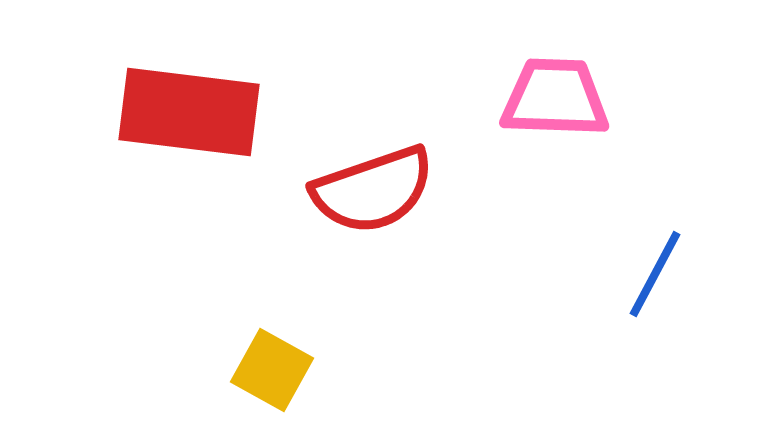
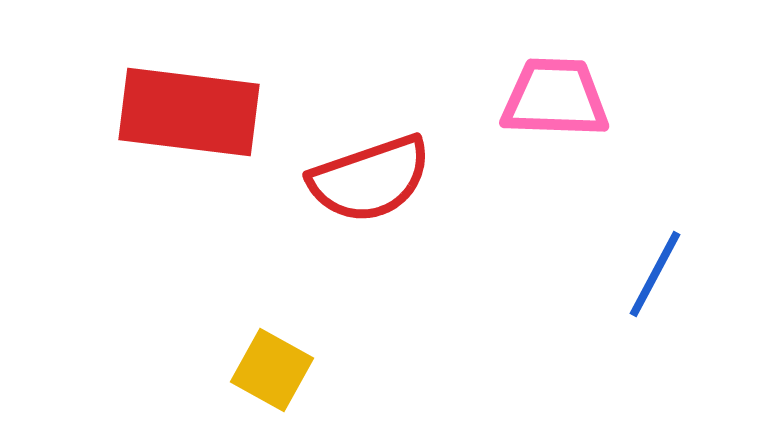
red semicircle: moved 3 px left, 11 px up
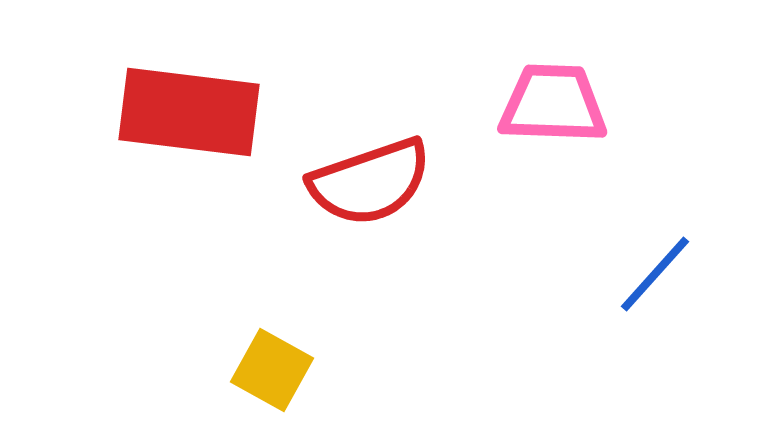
pink trapezoid: moved 2 px left, 6 px down
red semicircle: moved 3 px down
blue line: rotated 14 degrees clockwise
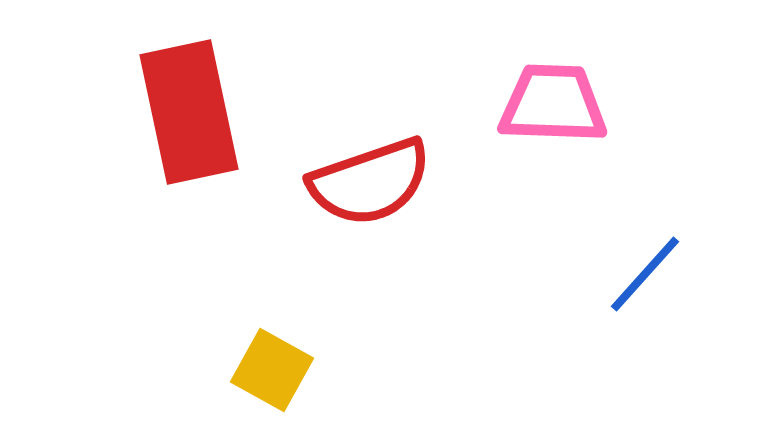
red rectangle: rotated 71 degrees clockwise
blue line: moved 10 px left
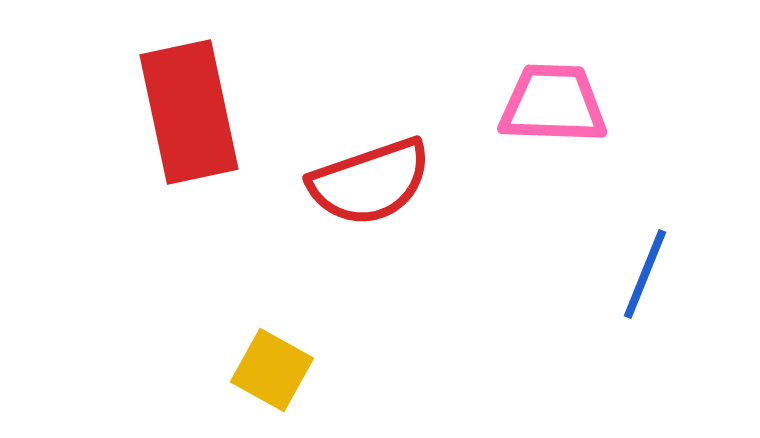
blue line: rotated 20 degrees counterclockwise
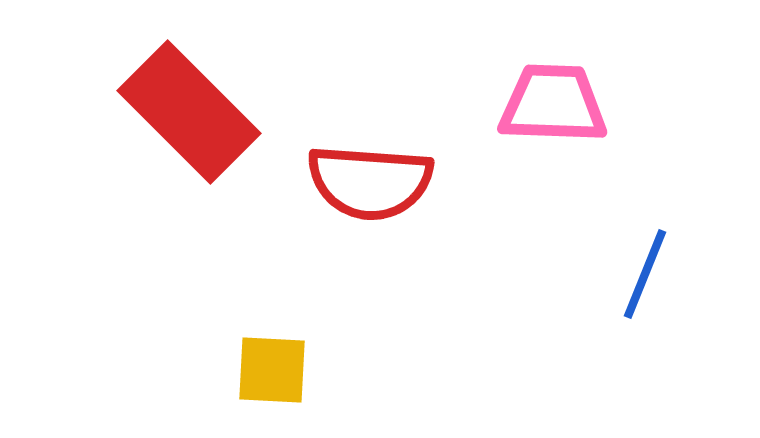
red rectangle: rotated 33 degrees counterclockwise
red semicircle: rotated 23 degrees clockwise
yellow square: rotated 26 degrees counterclockwise
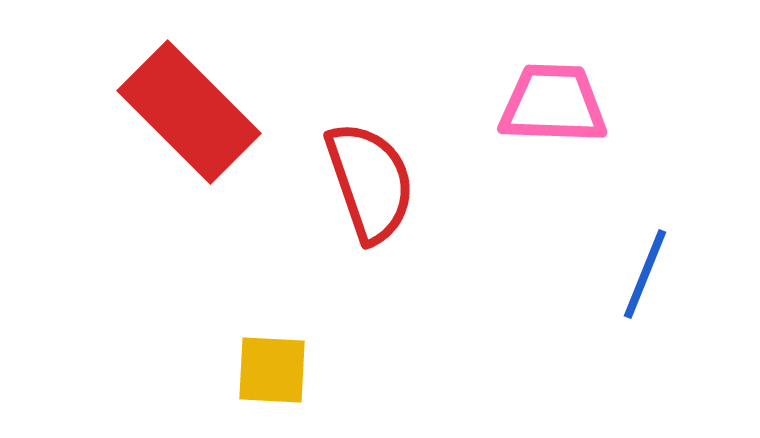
red semicircle: rotated 113 degrees counterclockwise
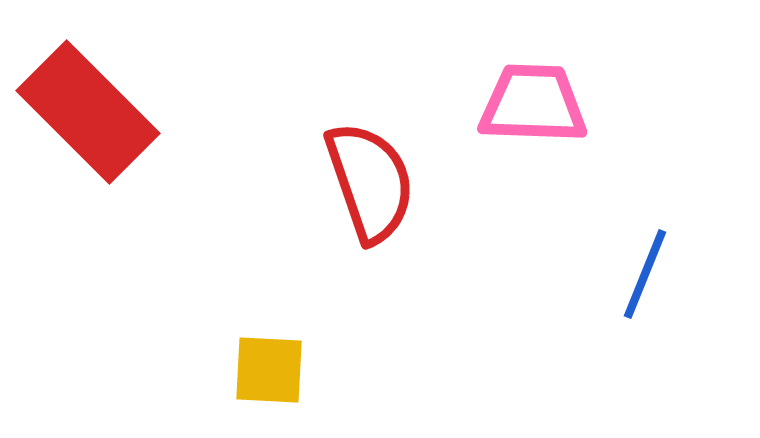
pink trapezoid: moved 20 px left
red rectangle: moved 101 px left
yellow square: moved 3 px left
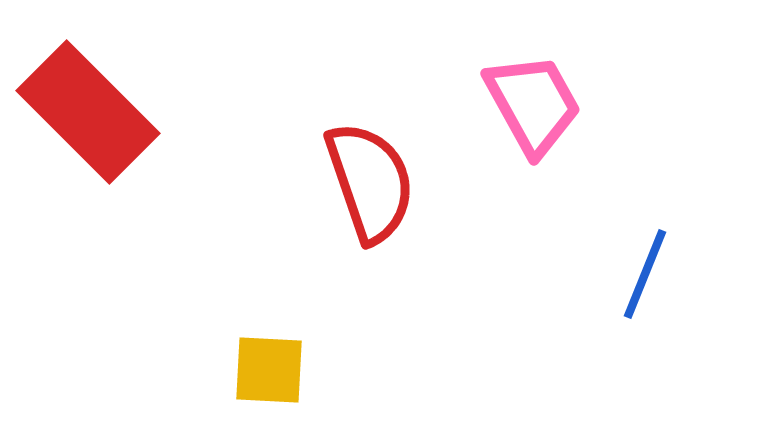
pink trapezoid: rotated 59 degrees clockwise
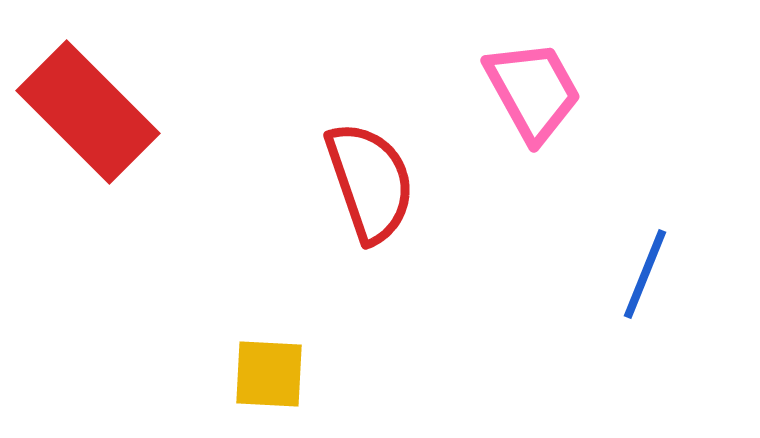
pink trapezoid: moved 13 px up
yellow square: moved 4 px down
